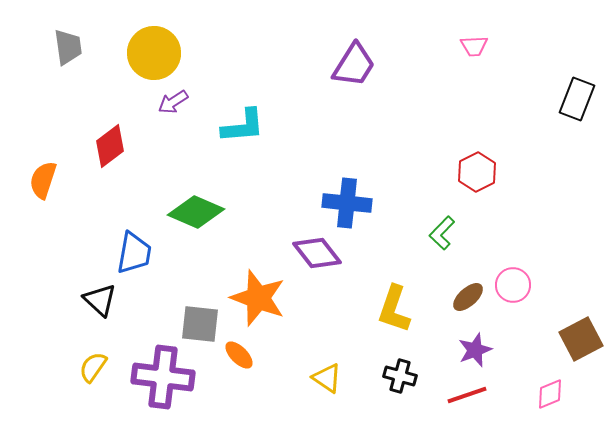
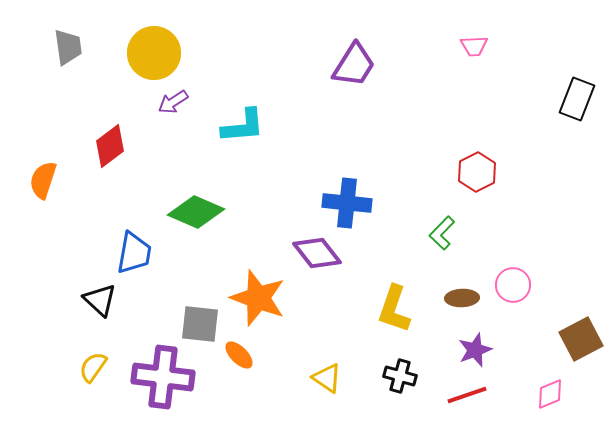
brown ellipse: moved 6 px left, 1 px down; rotated 40 degrees clockwise
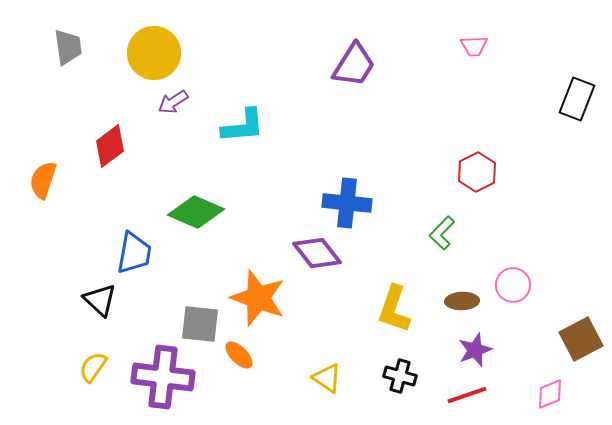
brown ellipse: moved 3 px down
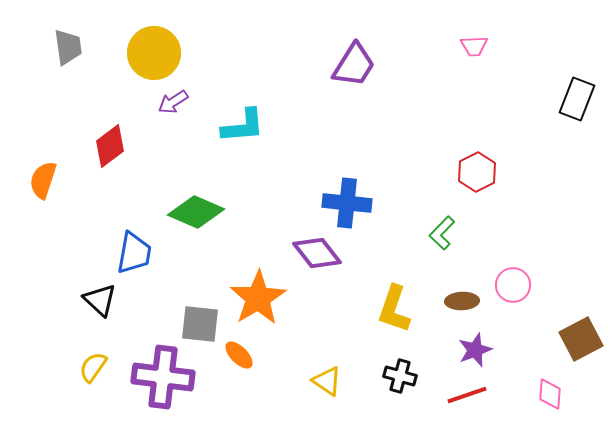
orange star: rotated 20 degrees clockwise
yellow triangle: moved 3 px down
pink diamond: rotated 64 degrees counterclockwise
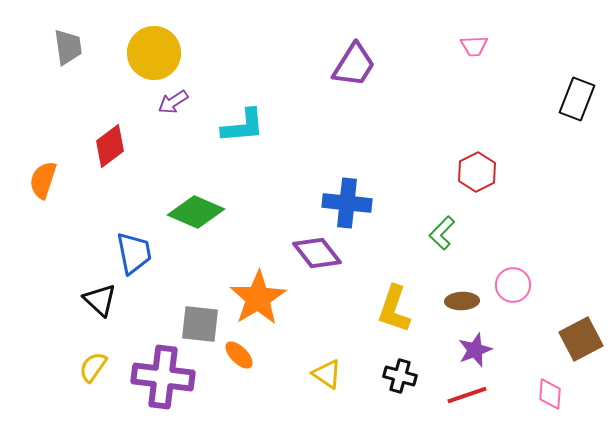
blue trapezoid: rotated 21 degrees counterclockwise
yellow triangle: moved 7 px up
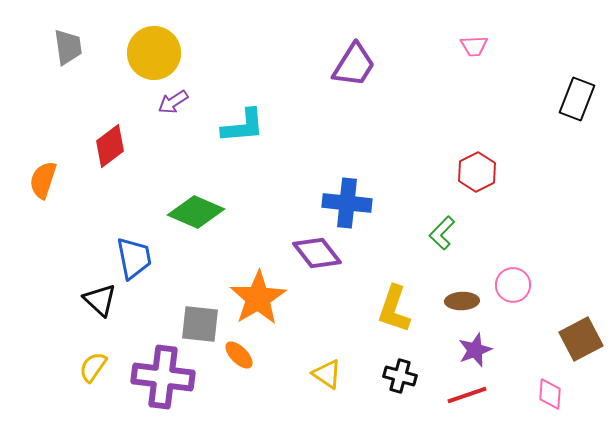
blue trapezoid: moved 5 px down
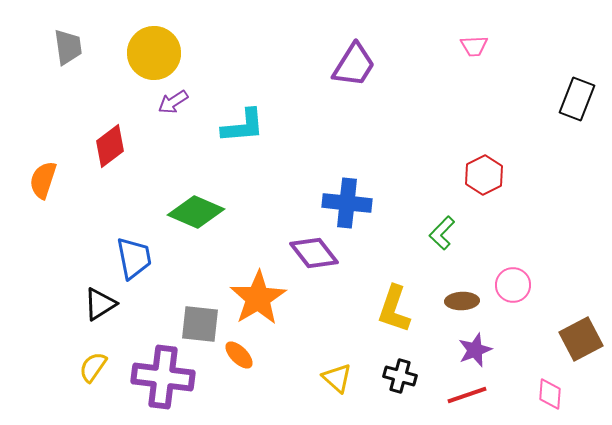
red hexagon: moved 7 px right, 3 px down
purple diamond: moved 3 px left
black triangle: moved 4 px down; rotated 45 degrees clockwise
yellow triangle: moved 10 px right, 4 px down; rotated 8 degrees clockwise
